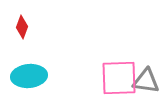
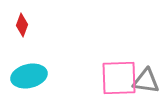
red diamond: moved 2 px up
cyan ellipse: rotated 8 degrees counterclockwise
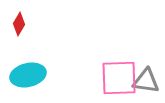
red diamond: moved 3 px left, 1 px up; rotated 10 degrees clockwise
cyan ellipse: moved 1 px left, 1 px up
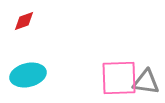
red diamond: moved 5 px right, 3 px up; rotated 40 degrees clockwise
gray triangle: moved 1 px down
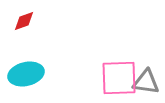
cyan ellipse: moved 2 px left, 1 px up
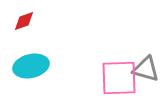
cyan ellipse: moved 5 px right, 8 px up
gray triangle: moved 13 px up; rotated 8 degrees clockwise
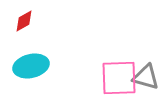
red diamond: rotated 10 degrees counterclockwise
gray triangle: moved 8 px down
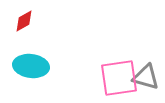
cyan ellipse: rotated 20 degrees clockwise
pink square: rotated 6 degrees counterclockwise
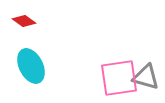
red diamond: rotated 65 degrees clockwise
cyan ellipse: rotated 56 degrees clockwise
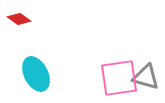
red diamond: moved 5 px left, 2 px up
cyan ellipse: moved 5 px right, 8 px down
